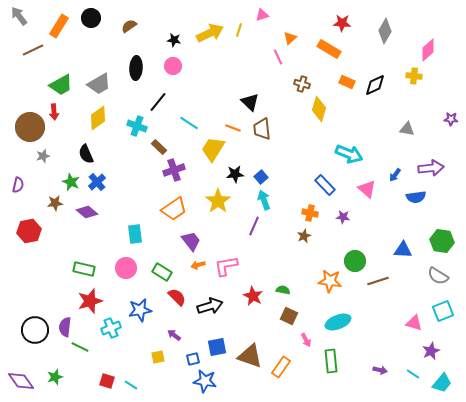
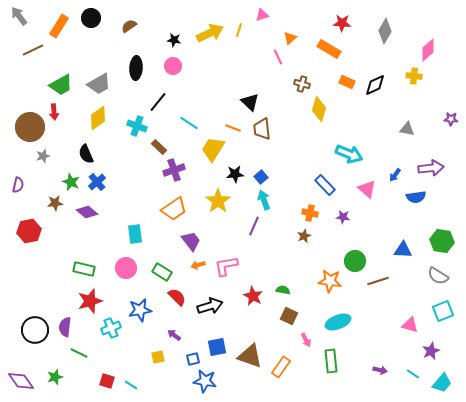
pink triangle at (414, 323): moved 4 px left, 2 px down
green line at (80, 347): moved 1 px left, 6 px down
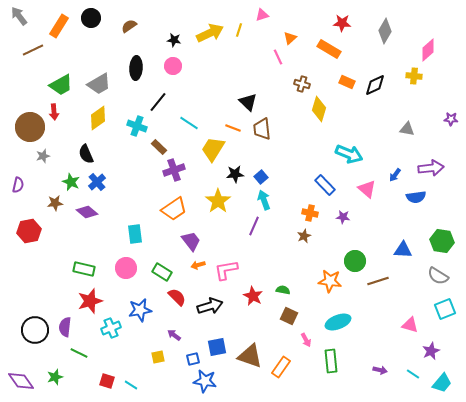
black triangle at (250, 102): moved 2 px left
pink L-shape at (226, 266): moved 4 px down
cyan square at (443, 311): moved 2 px right, 2 px up
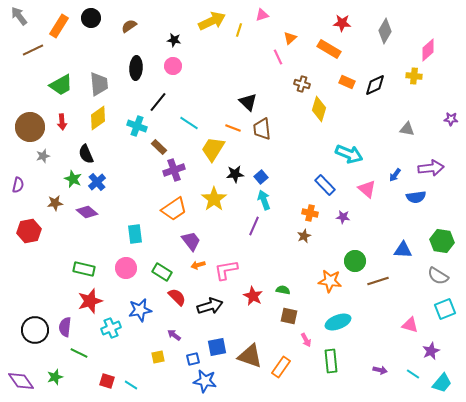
yellow arrow at (210, 33): moved 2 px right, 12 px up
gray trapezoid at (99, 84): rotated 65 degrees counterclockwise
red arrow at (54, 112): moved 8 px right, 10 px down
green star at (71, 182): moved 2 px right, 3 px up
yellow star at (218, 201): moved 4 px left, 2 px up
brown square at (289, 316): rotated 12 degrees counterclockwise
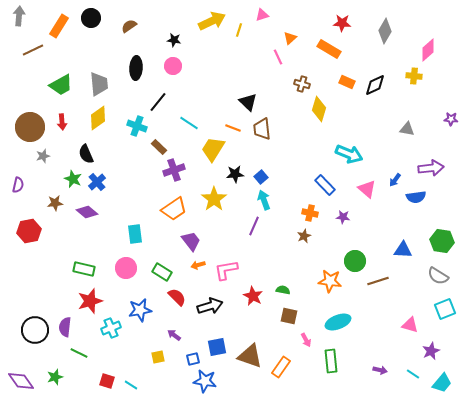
gray arrow at (19, 16): rotated 42 degrees clockwise
blue arrow at (395, 175): moved 5 px down
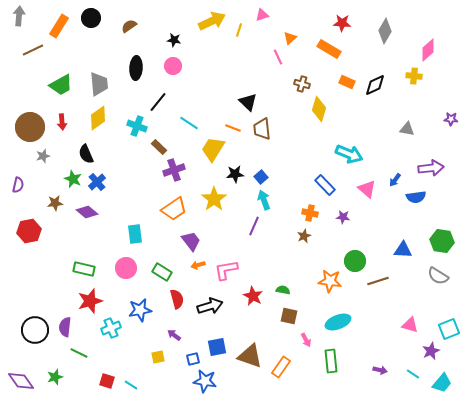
red semicircle at (177, 297): moved 2 px down; rotated 30 degrees clockwise
cyan square at (445, 309): moved 4 px right, 20 px down
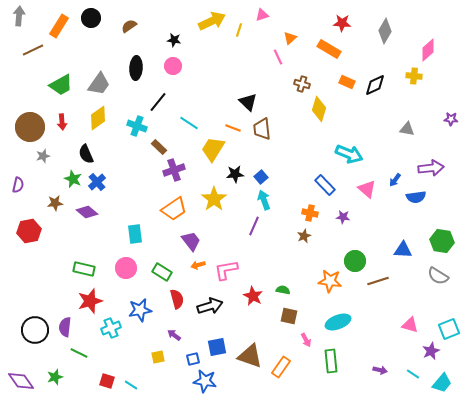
gray trapezoid at (99, 84): rotated 40 degrees clockwise
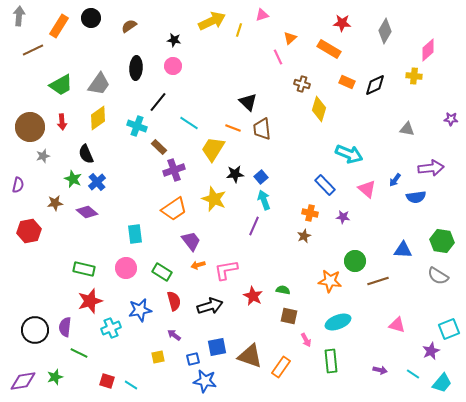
yellow star at (214, 199): rotated 15 degrees counterclockwise
red semicircle at (177, 299): moved 3 px left, 2 px down
pink triangle at (410, 325): moved 13 px left
purple diamond at (21, 381): moved 2 px right; rotated 64 degrees counterclockwise
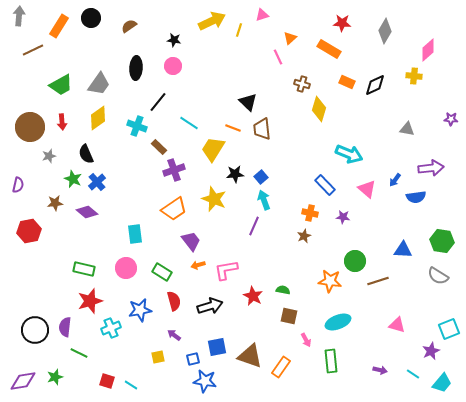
gray star at (43, 156): moved 6 px right
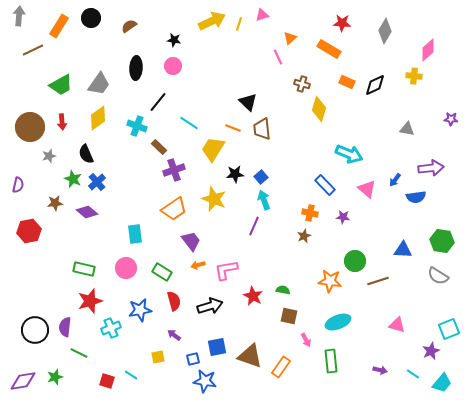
yellow line at (239, 30): moved 6 px up
cyan line at (131, 385): moved 10 px up
